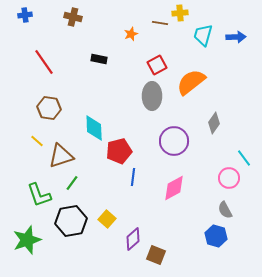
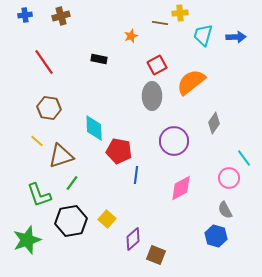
brown cross: moved 12 px left, 1 px up; rotated 30 degrees counterclockwise
orange star: moved 2 px down
red pentagon: rotated 25 degrees clockwise
blue line: moved 3 px right, 2 px up
pink diamond: moved 7 px right
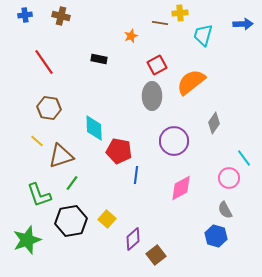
brown cross: rotated 30 degrees clockwise
blue arrow: moved 7 px right, 13 px up
brown square: rotated 30 degrees clockwise
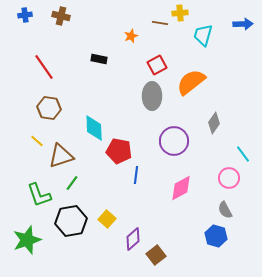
red line: moved 5 px down
cyan line: moved 1 px left, 4 px up
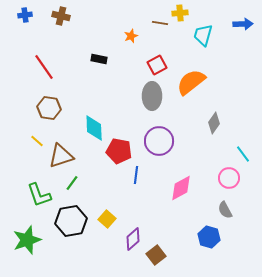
purple circle: moved 15 px left
blue hexagon: moved 7 px left, 1 px down
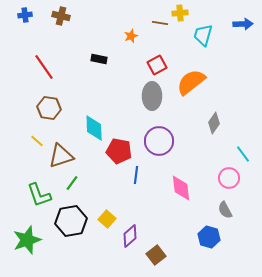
pink diamond: rotated 68 degrees counterclockwise
purple diamond: moved 3 px left, 3 px up
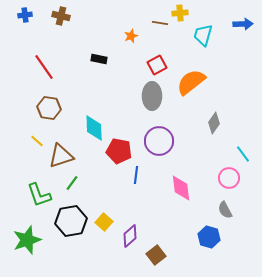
yellow square: moved 3 px left, 3 px down
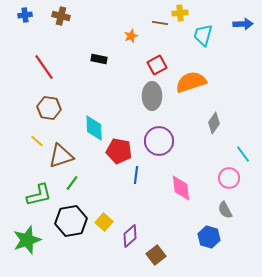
orange semicircle: rotated 20 degrees clockwise
green L-shape: rotated 84 degrees counterclockwise
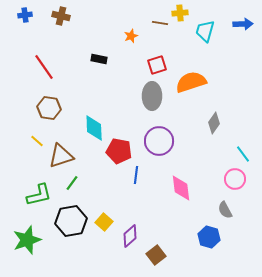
cyan trapezoid: moved 2 px right, 4 px up
red square: rotated 12 degrees clockwise
pink circle: moved 6 px right, 1 px down
